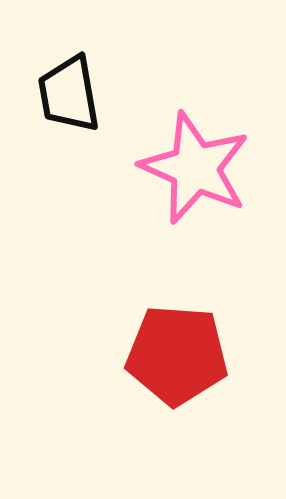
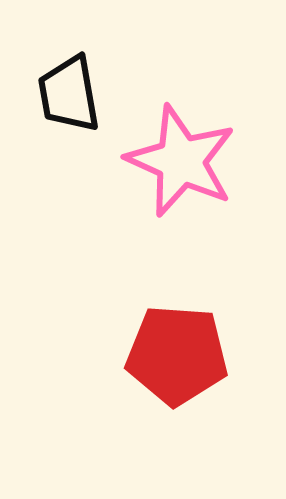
pink star: moved 14 px left, 7 px up
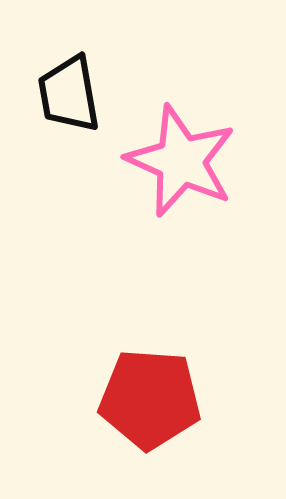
red pentagon: moved 27 px left, 44 px down
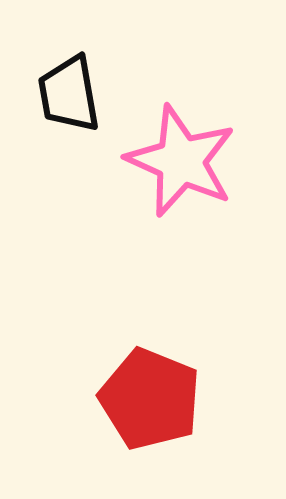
red pentagon: rotated 18 degrees clockwise
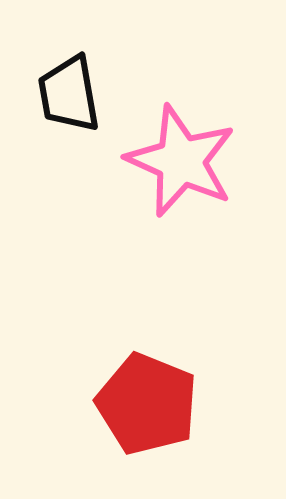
red pentagon: moved 3 px left, 5 px down
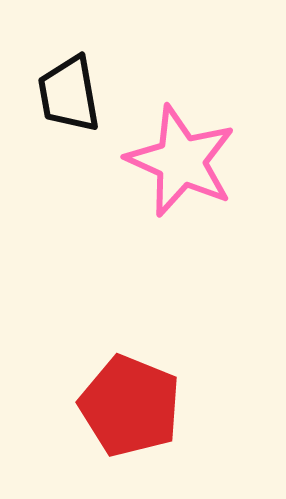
red pentagon: moved 17 px left, 2 px down
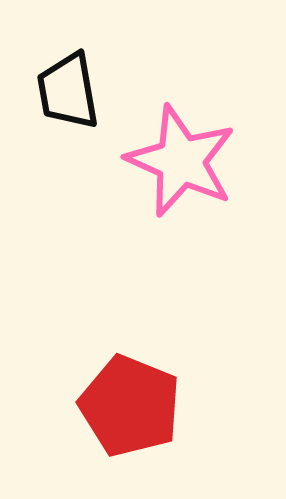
black trapezoid: moved 1 px left, 3 px up
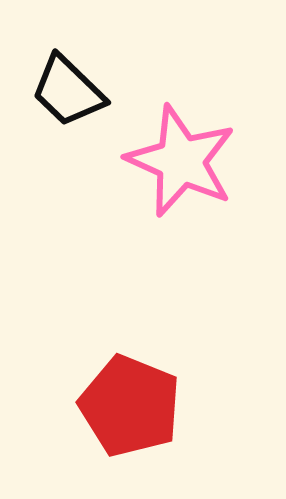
black trapezoid: rotated 36 degrees counterclockwise
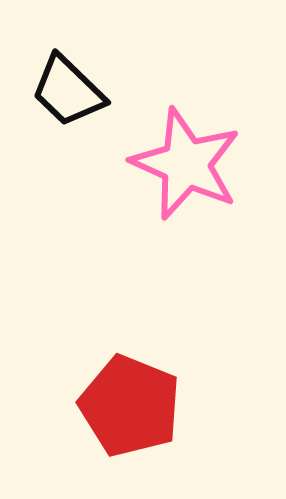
pink star: moved 5 px right, 3 px down
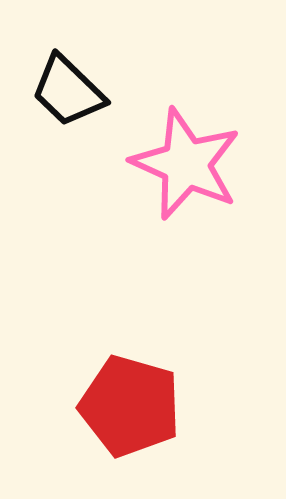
red pentagon: rotated 6 degrees counterclockwise
